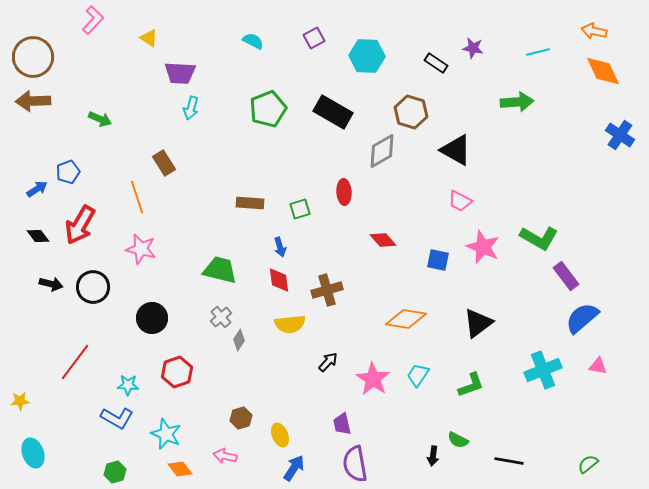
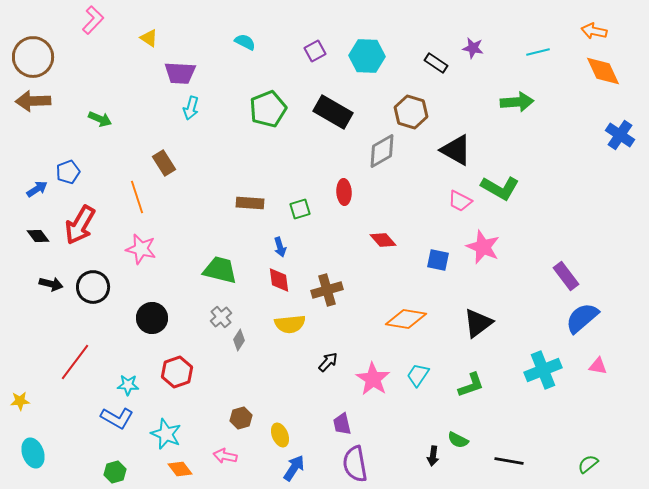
purple square at (314, 38): moved 1 px right, 13 px down
cyan semicircle at (253, 41): moved 8 px left, 1 px down
green L-shape at (539, 238): moved 39 px left, 50 px up
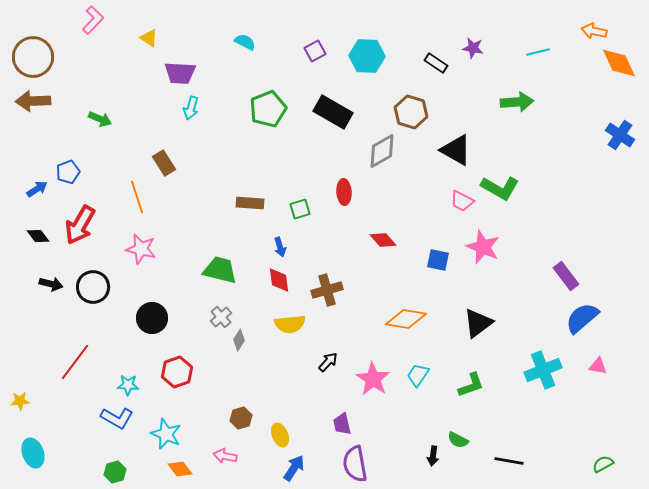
orange diamond at (603, 71): moved 16 px right, 8 px up
pink trapezoid at (460, 201): moved 2 px right
green semicircle at (588, 464): moved 15 px right; rotated 10 degrees clockwise
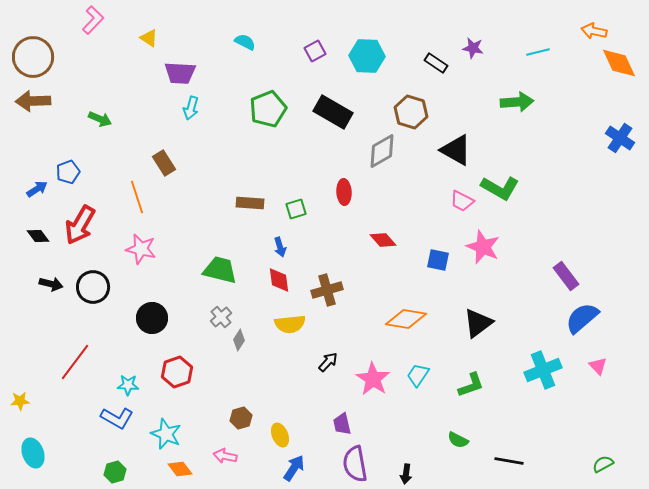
blue cross at (620, 135): moved 3 px down
green square at (300, 209): moved 4 px left
pink triangle at (598, 366): rotated 36 degrees clockwise
black arrow at (433, 456): moved 27 px left, 18 px down
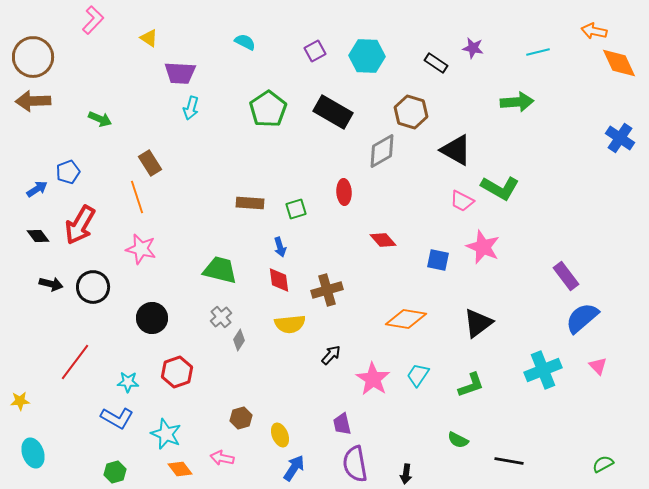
green pentagon at (268, 109): rotated 12 degrees counterclockwise
brown rectangle at (164, 163): moved 14 px left
black arrow at (328, 362): moved 3 px right, 7 px up
cyan star at (128, 385): moved 3 px up
pink arrow at (225, 456): moved 3 px left, 2 px down
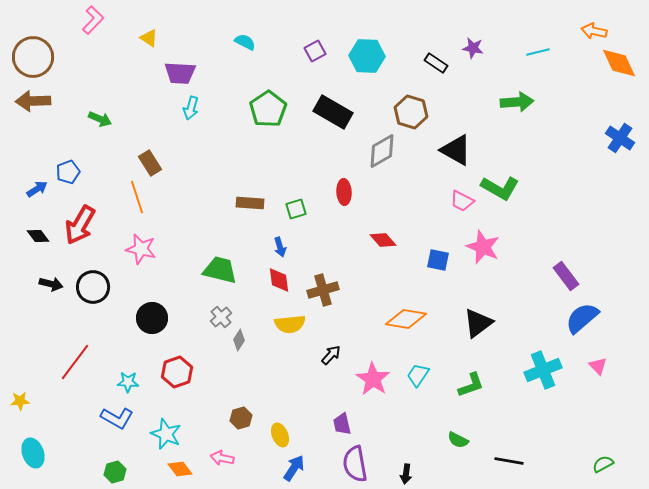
brown cross at (327, 290): moved 4 px left
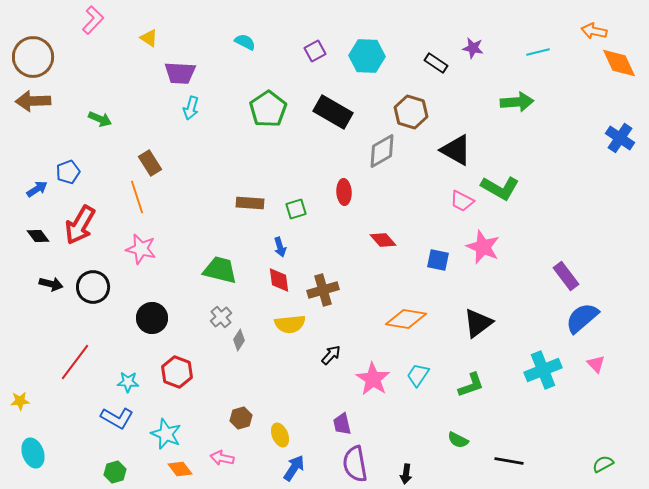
pink triangle at (598, 366): moved 2 px left, 2 px up
red hexagon at (177, 372): rotated 20 degrees counterclockwise
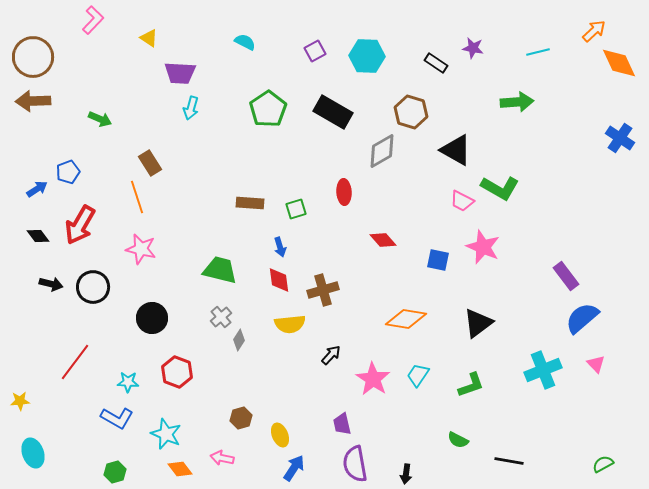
orange arrow at (594, 31): rotated 125 degrees clockwise
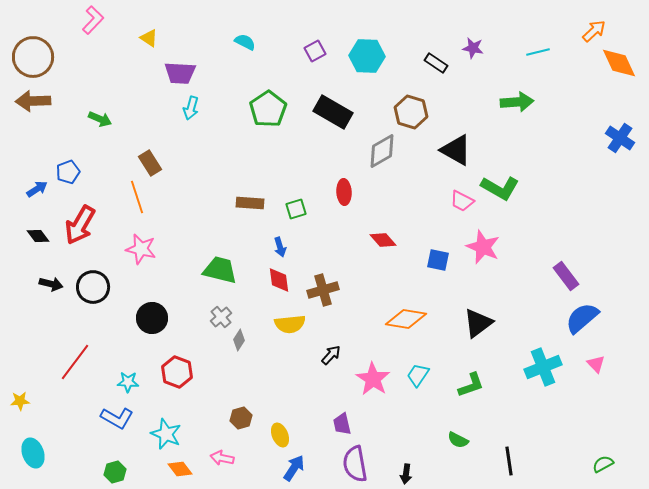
cyan cross at (543, 370): moved 3 px up
black line at (509, 461): rotated 72 degrees clockwise
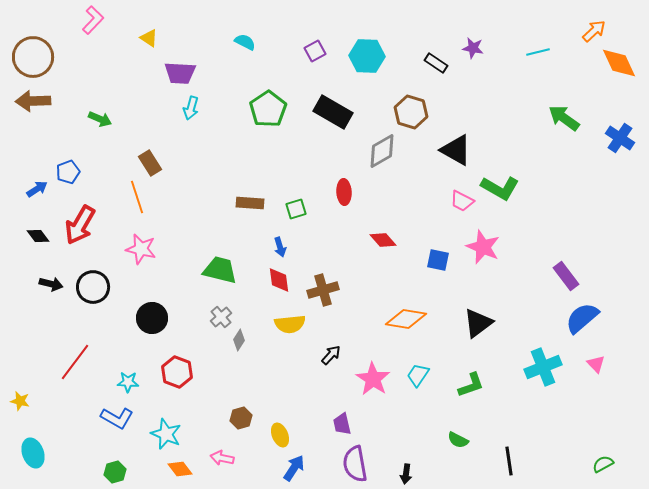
green arrow at (517, 102): moved 47 px right, 16 px down; rotated 140 degrees counterclockwise
yellow star at (20, 401): rotated 18 degrees clockwise
